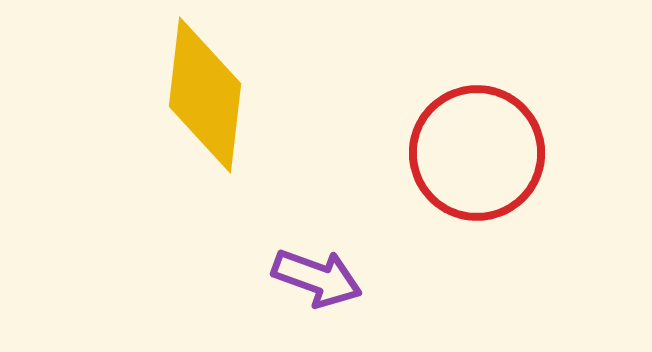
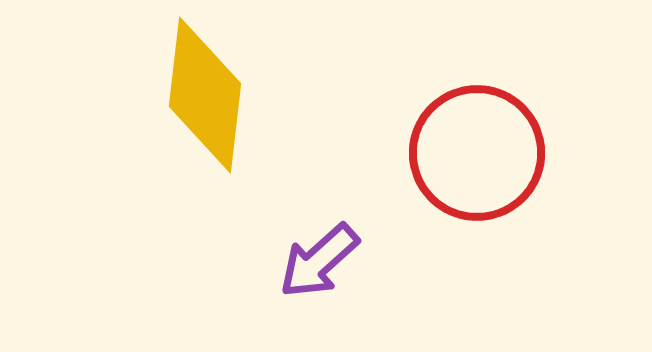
purple arrow: moved 2 px right, 17 px up; rotated 118 degrees clockwise
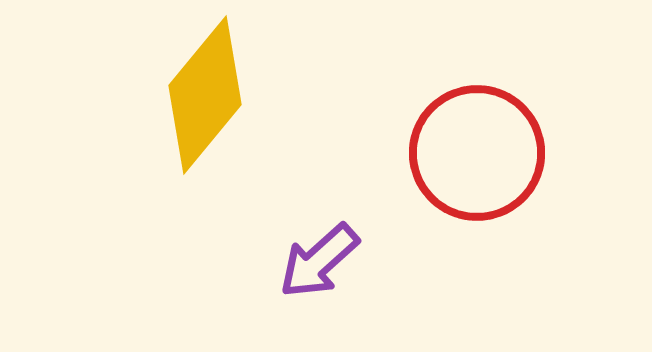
yellow diamond: rotated 33 degrees clockwise
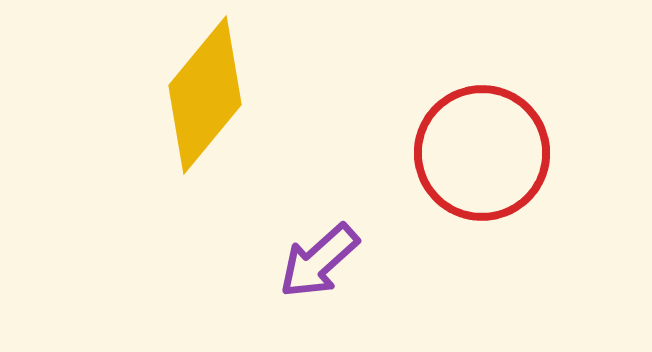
red circle: moved 5 px right
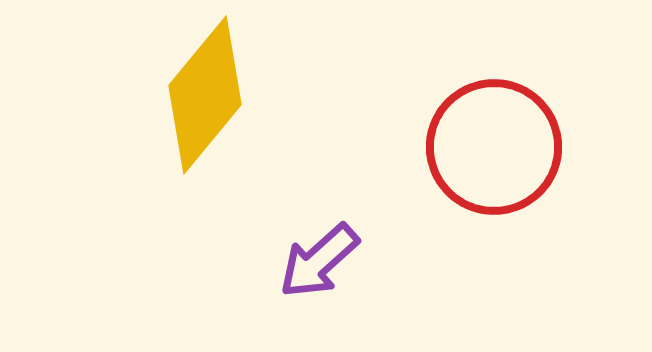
red circle: moved 12 px right, 6 px up
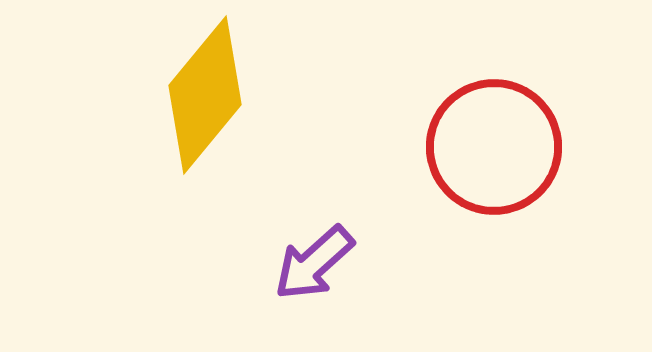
purple arrow: moved 5 px left, 2 px down
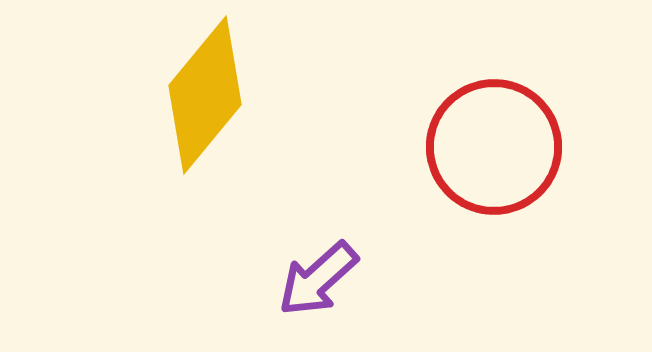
purple arrow: moved 4 px right, 16 px down
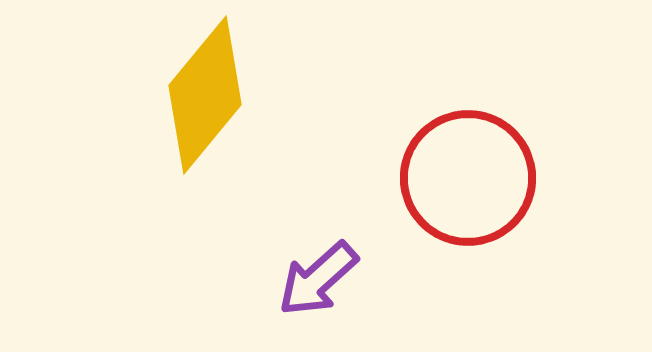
red circle: moved 26 px left, 31 px down
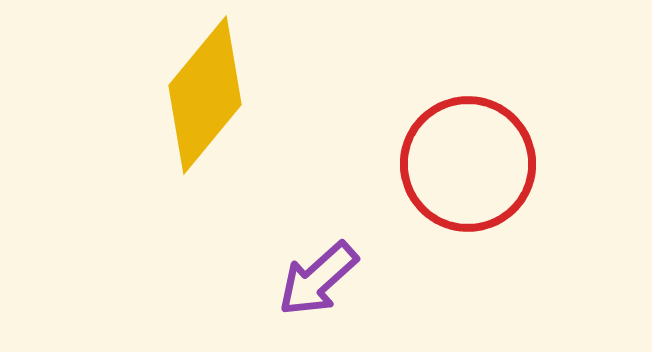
red circle: moved 14 px up
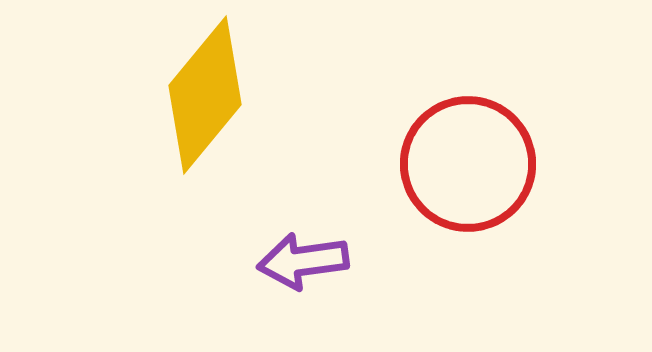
purple arrow: moved 15 px left, 18 px up; rotated 34 degrees clockwise
